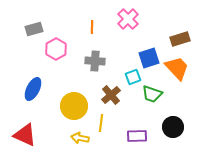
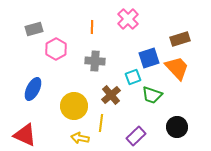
green trapezoid: moved 1 px down
black circle: moved 4 px right
purple rectangle: moved 1 px left; rotated 42 degrees counterclockwise
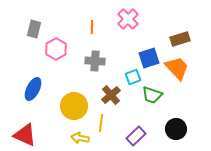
gray rectangle: rotated 60 degrees counterclockwise
black circle: moved 1 px left, 2 px down
